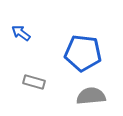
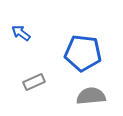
gray rectangle: rotated 40 degrees counterclockwise
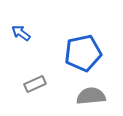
blue pentagon: rotated 18 degrees counterclockwise
gray rectangle: moved 1 px right, 2 px down
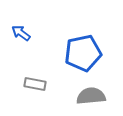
gray rectangle: rotated 35 degrees clockwise
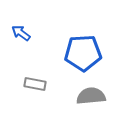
blue pentagon: rotated 9 degrees clockwise
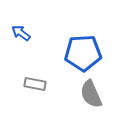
gray semicircle: moved 2 px up; rotated 108 degrees counterclockwise
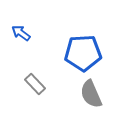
gray rectangle: rotated 35 degrees clockwise
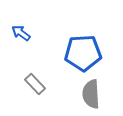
gray semicircle: rotated 20 degrees clockwise
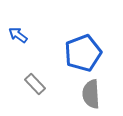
blue arrow: moved 3 px left, 2 px down
blue pentagon: rotated 18 degrees counterclockwise
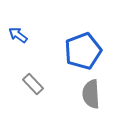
blue pentagon: moved 2 px up
gray rectangle: moved 2 px left
